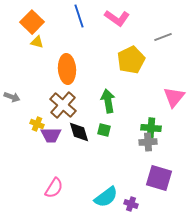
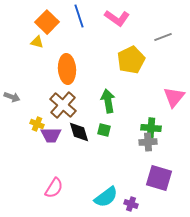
orange square: moved 15 px right
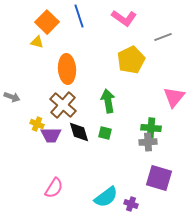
pink L-shape: moved 7 px right
green square: moved 1 px right, 3 px down
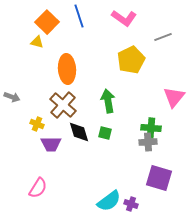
purple trapezoid: moved 9 px down
pink semicircle: moved 16 px left
cyan semicircle: moved 3 px right, 4 px down
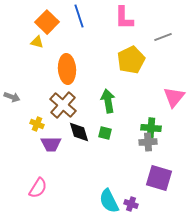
pink L-shape: rotated 55 degrees clockwise
cyan semicircle: rotated 100 degrees clockwise
